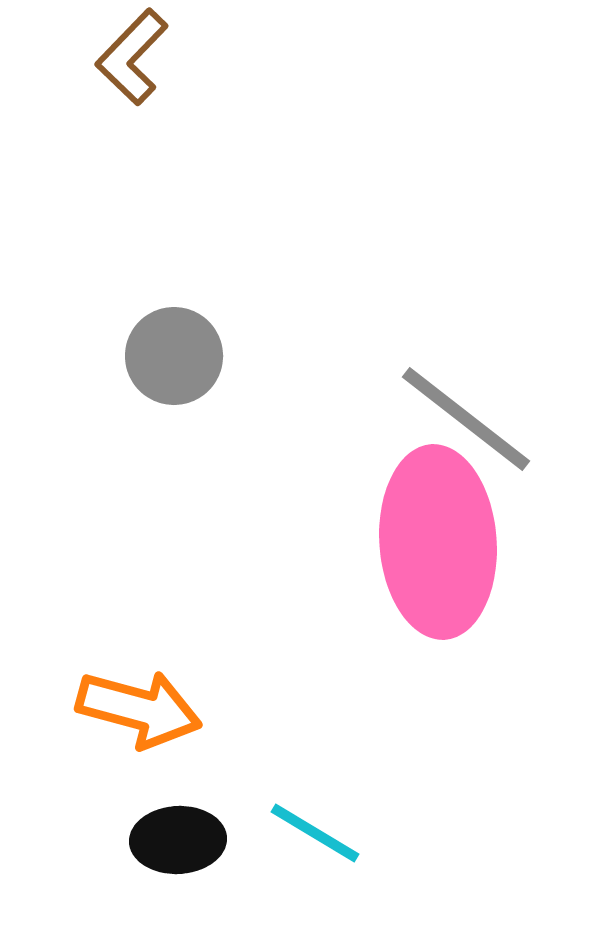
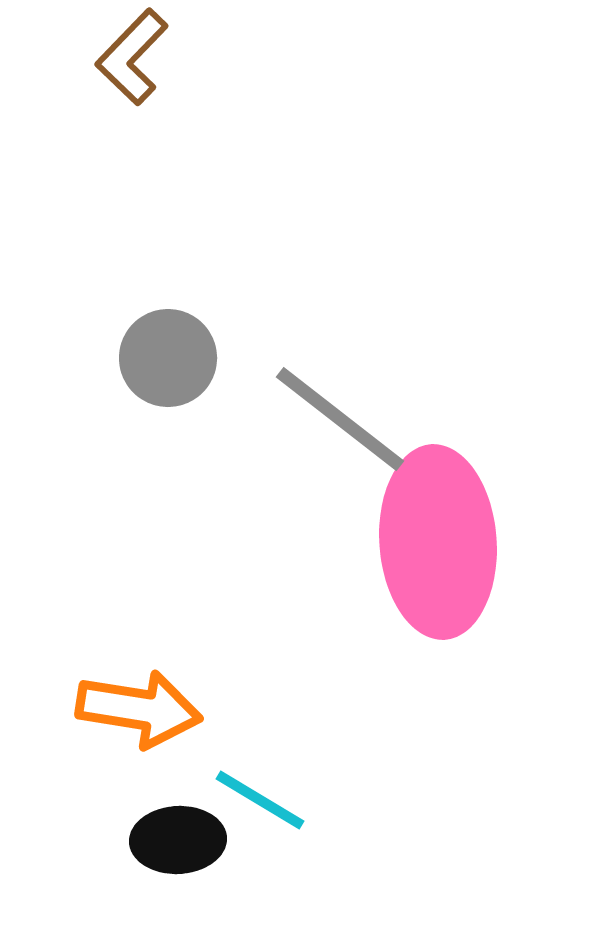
gray circle: moved 6 px left, 2 px down
gray line: moved 126 px left
orange arrow: rotated 6 degrees counterclockwise
cyan line: moved 55 px left, 33 px up
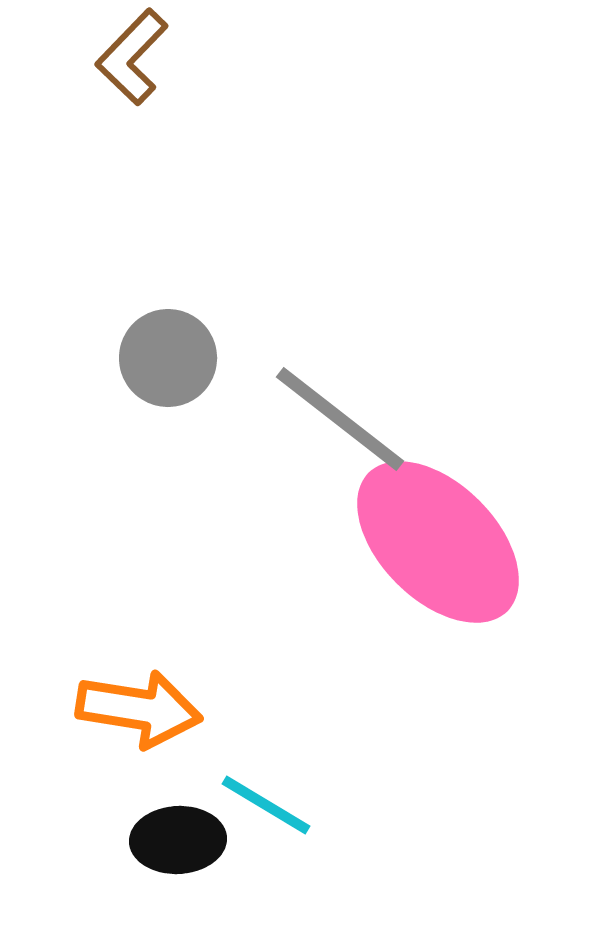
pink ellipse: rotated 41 degrees counterclockwise
cyan line: moved 6 px right, 5 px down
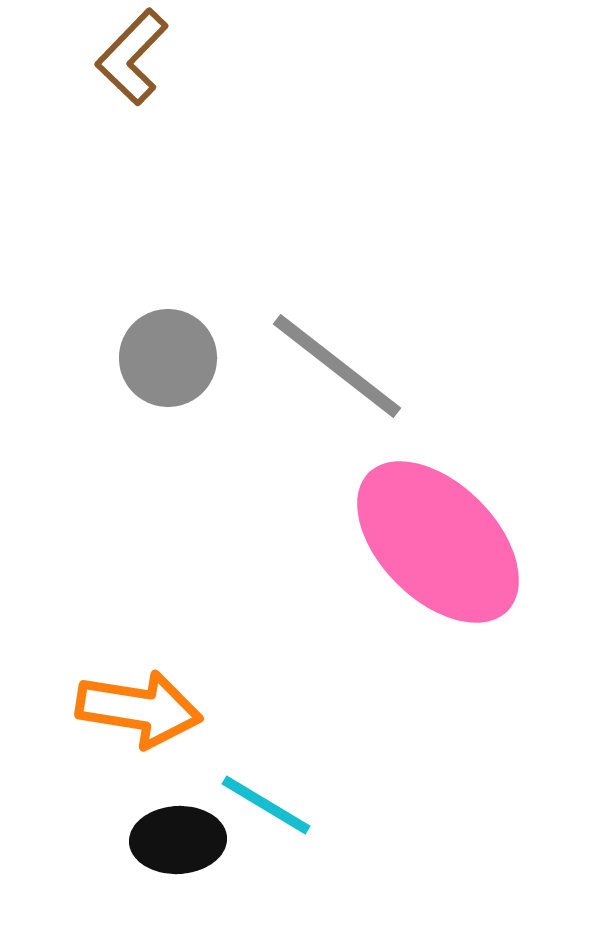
gray line: moved 3 px left, 53 px up
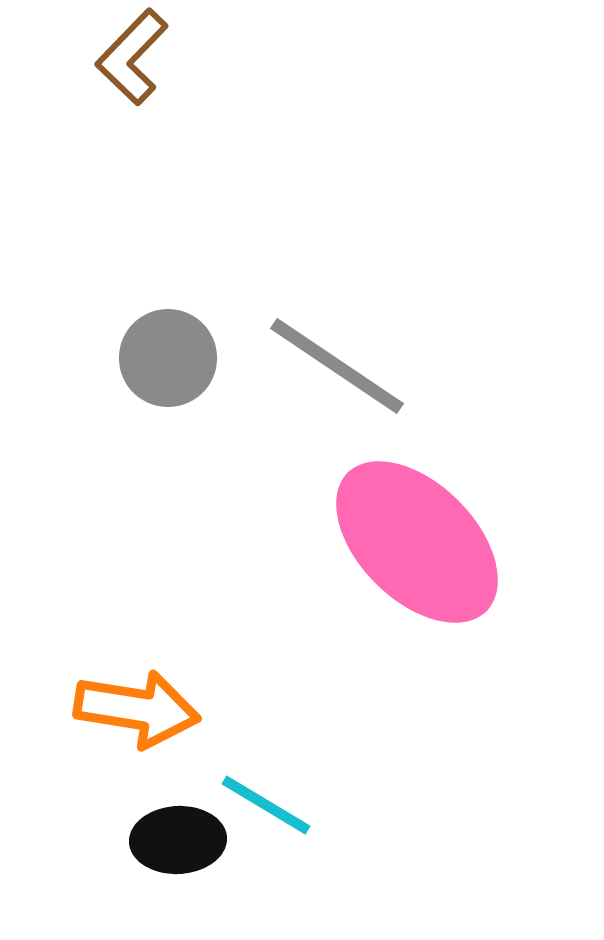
gray line: rotated 4 degrees counterclockwise
pink ellipse: moved 21 px left
orange arrow: moved 2 px left
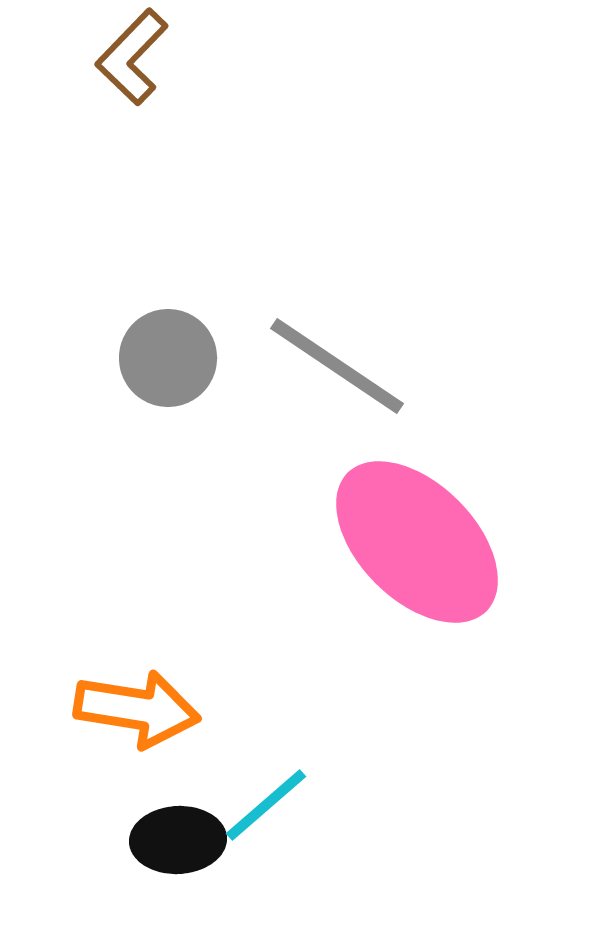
cyan line: rotated 72 degrees counterclockwise
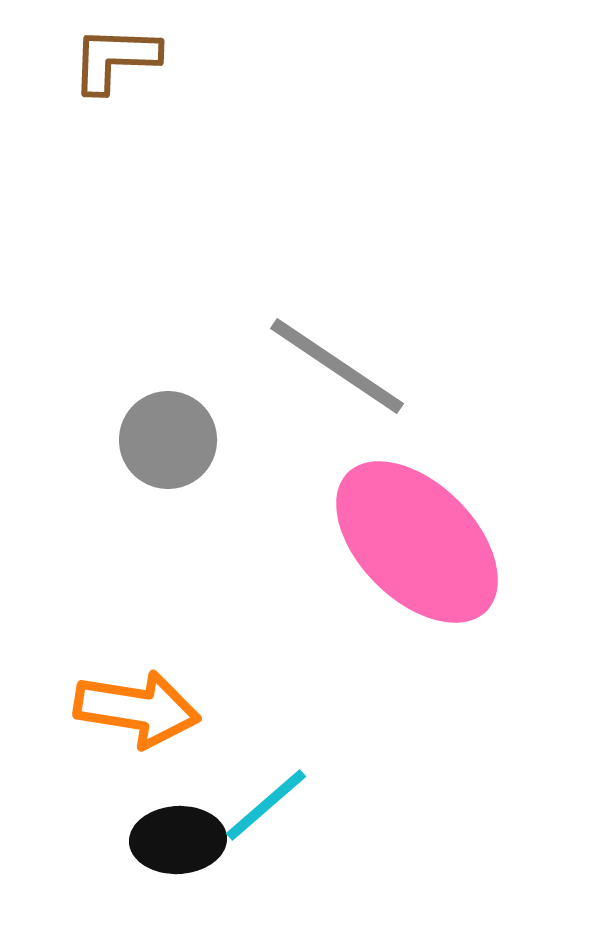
brown L-shape: moved 17 px left, 2 px down; rotated 48 degrees clockwise
gray circle: moved 82 px down
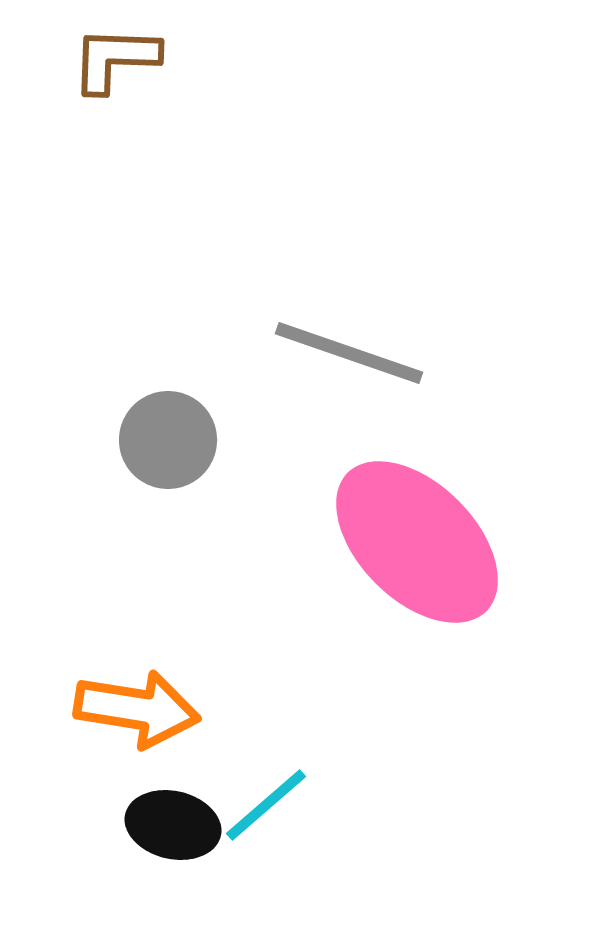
gray line: moved 12 px right, 13 px up; rotated 15 degrees counterclockwise
black ellipse: moved 5 px left, 15 px up; rotated 16 degrees clockwise
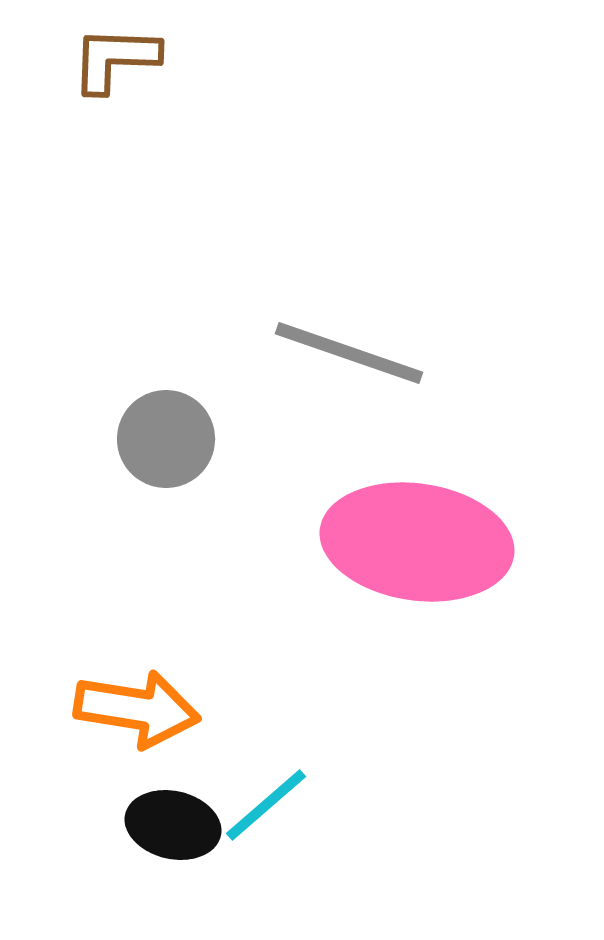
gray circle: moved 2 px left, 1 px up
pink ellipse: rotated 37 degrees counterclockwise
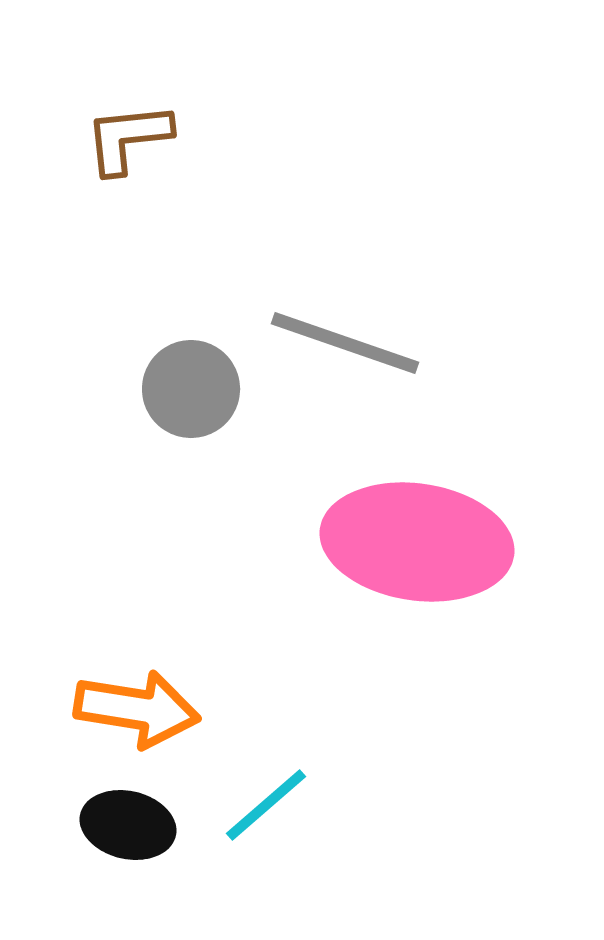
brown L-shape: moved 13 px right, 79 px down; rotated 8 degrees counterclockwise
gray line: moved 4 px left, 10 px up
gray circle: moved 25 px right, 50 px up
black ellipse: moved 45 px left
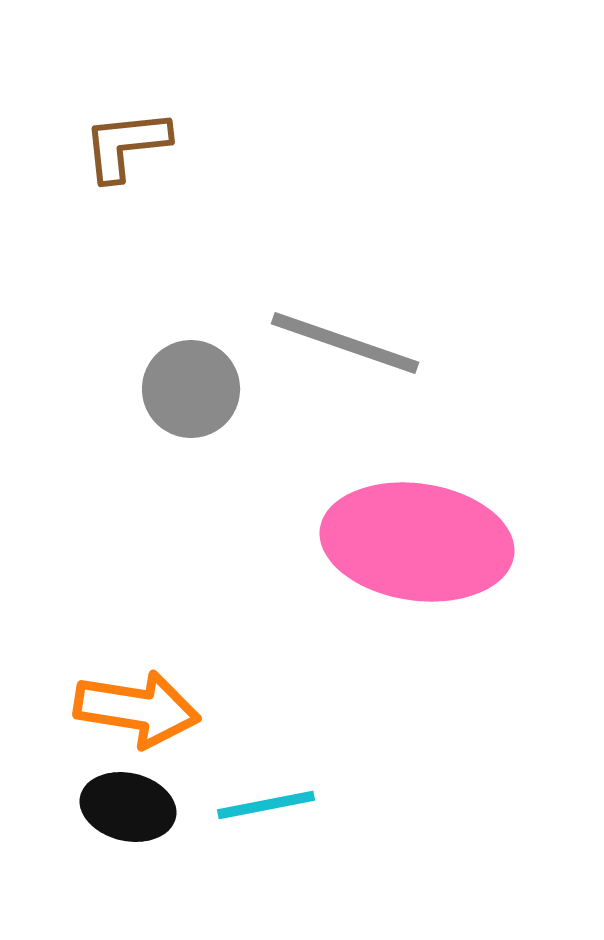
brown L-shape: moved 2 px left, 7 px down
cyan line: rotated 30 degrees clockwise
black ellipse: moved 18 px up
